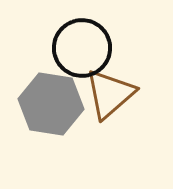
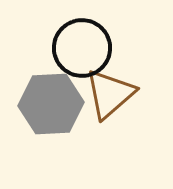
gray hexagon: rotated 12 degrees counterclockwise
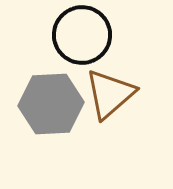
black circle: moved 13 px up
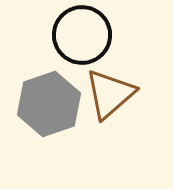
gray hexagon: moved 2 px left; rotated 16 degrees counterclockwise
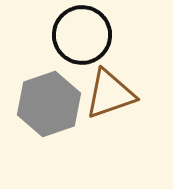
brown triangle: rotated 22 degrees clockwise
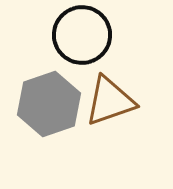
brown triangle: moved 7 px down
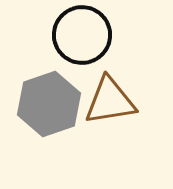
brown triangle: rotated 10 degrees clockwise
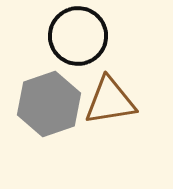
black circle: moved 4 px left, 1 px down
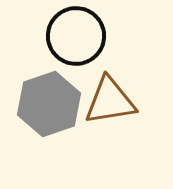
black circle: moved 2 px left
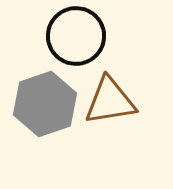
gray hexagon: moved 4 px left
